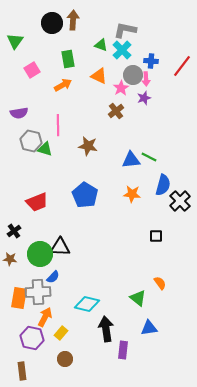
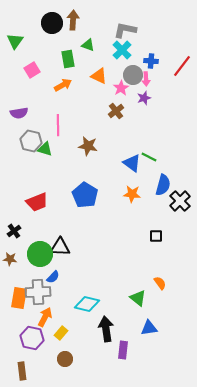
green triangle at (101, 45): moved 13 px left
blue triangle at (131, 160): moved 1 px right, 3 px down; rotated 42 degrees clockwise
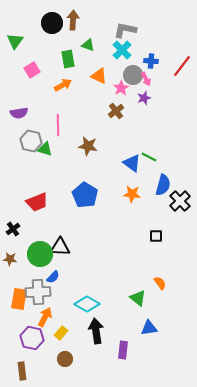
pink arrow at (146, 79): rotated 24 degrees counterclockwise
black cross at (14, 231): moved 1 px left, 2 px up
orange rectangle at (19, 298): moved 1 px down
cyan diamond at (87, 304): rotated 15 degrees clockwise
black arrow at (106, 329): moved 10 px left, 2 px down
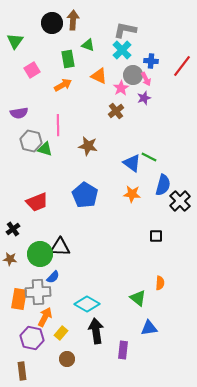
orange semicircle at (160, 283): rotated 40 degrees clockwise
brown circle at (65, 359): moved 2 px right
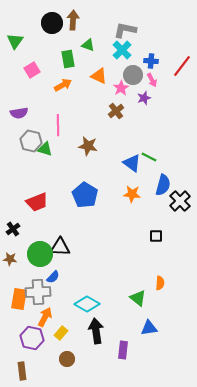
pink arrow at (146, 79): moved 6 px right, 1 px down
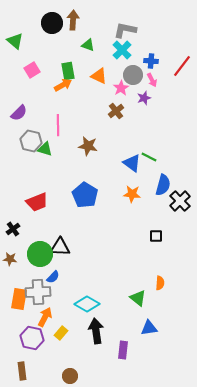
green triangle at (15, 41): rotated 24 degrees counterclockwise
green rectangle at (68, 59): moved 12 px down
purple semicircle at (19, 113): rotated 36 degrees counterclockwise
brown circle at (67, 359): moved 3 px right, 17 px down
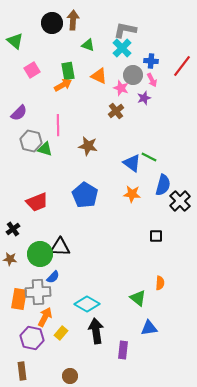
cyan cross at (122, 50): moved 2 px up
pink star at (121, 88): rotated 21 degrees counterclockwise
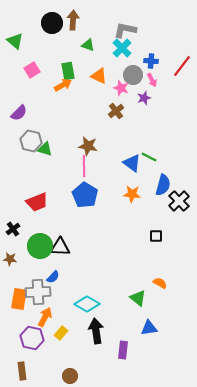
pink line at (58, 125): moved 26 px right, 41 px down
black cross at (180, 201): moved 1 px left
green circle at (40, 254): moved 8 px up
orange semicircle at (160, 283): rotated 64 degrees counterclockwise
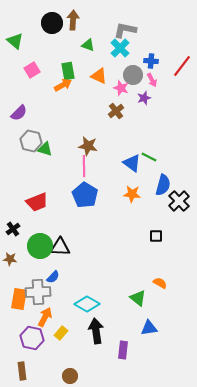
cyan cross at (122, 48): moved 2 px left
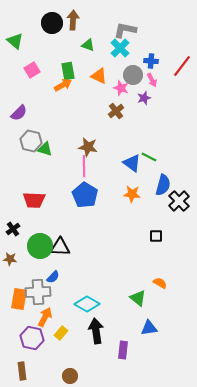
brown star at (88, 146): moved 1 px down
red trapezoid at (37, 202): moved 3 px left, 2 px up; rotated 25 degrees clockwise
